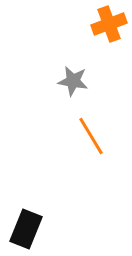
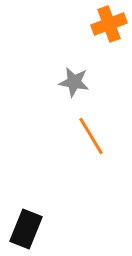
gray star: moved 1 px right, 1 px down
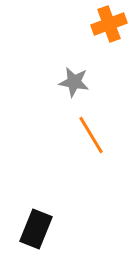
orange line: moved 1 px up
black rectangle: moved 10 px right
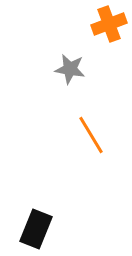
gray star: moved 4 px left, 13 px up
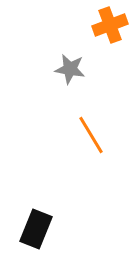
orange cross: moved 1 px right, 1 px down
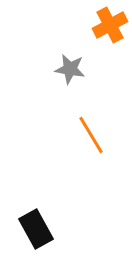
orange cross: rotated 8 degrees counterclockwise
black rectangle: rotated 51 degrees counterclockwise
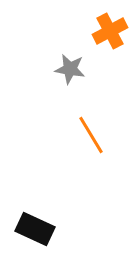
orange cross: moved 6 px down
black rectangle: moved 1 px left; rotated 36 degrees counterclockwise
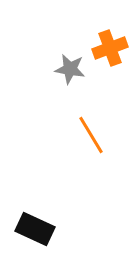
orange cross: moved 17 px down; rotated 8 degrees clockwise
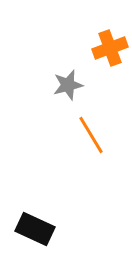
gray star: moved 2 px left, 16 px down; rotated 24 degrees counterclockwise
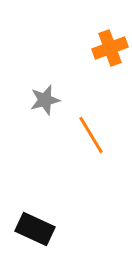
gray star: moved 23 px left, 15 px down
